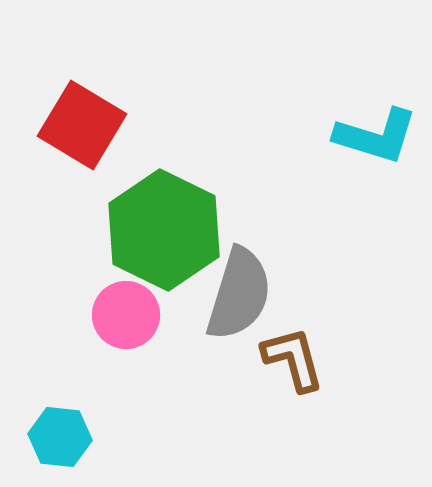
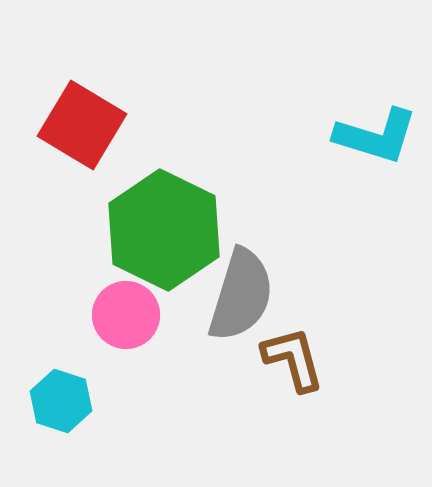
gray semicircle: moved 2 px right, 1 px down
cyan hexagon: moved 1 px right, 36 px up; rotated 12 degrees clockwise
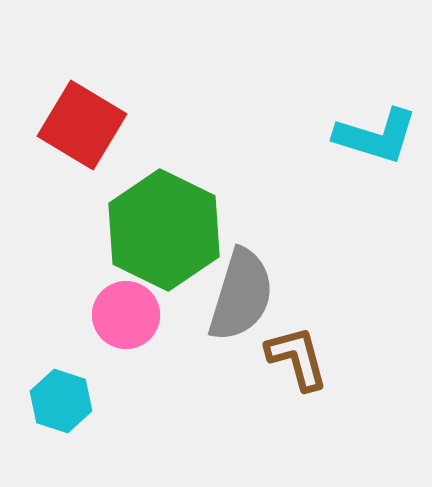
brown L-shape: moved 4 px right, 1 px up
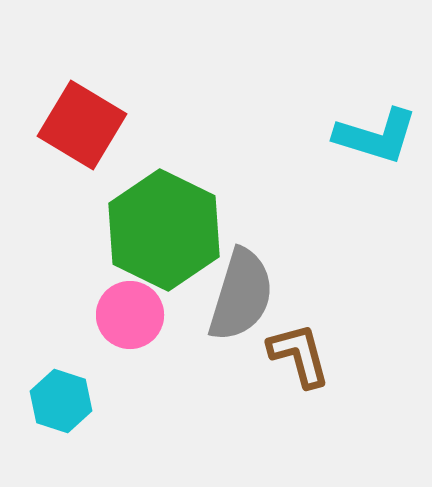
pink circle: moved 4 px right
brown L-shape: moved 2 px right, 3 px up
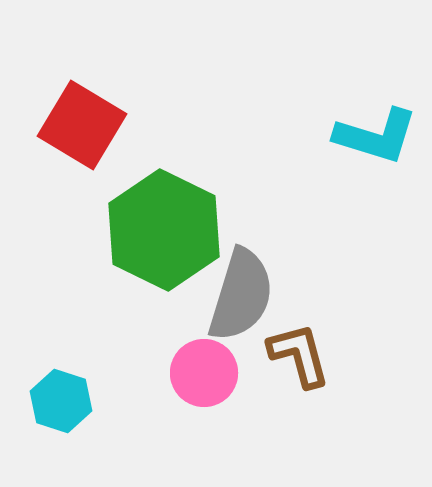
pink circle: moved 74 px right, 58 px down
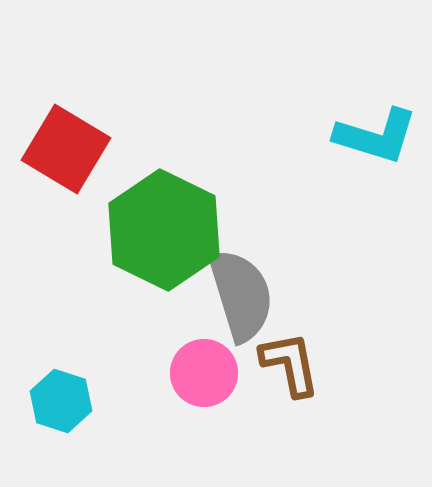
red square: moved 16 px left, 24 px down
gray semicircle: rotated 34 degrees counterclockwise
brown L-shape: moved 9 px left, 9 px down; rotated 4 degrees clockwise
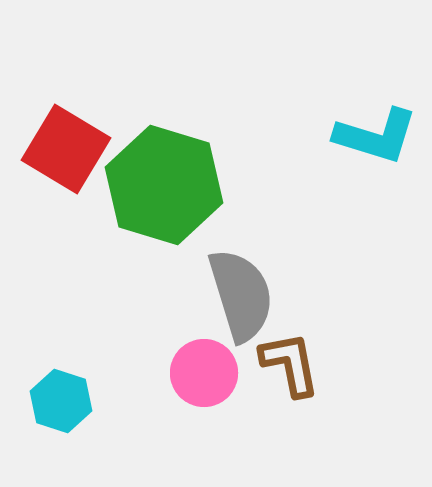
green hexagon: moved 45 px up; rotated 9 degrees counterclockwise
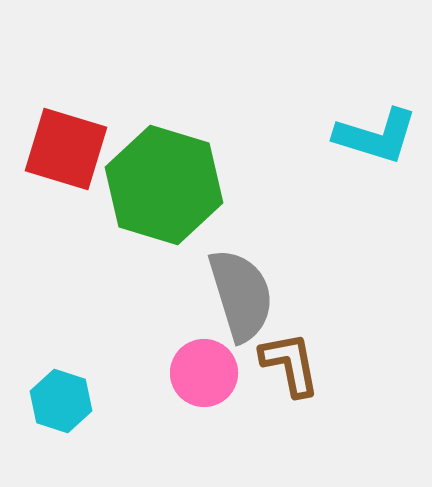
red square: rotated 14 degrees counterclockwise
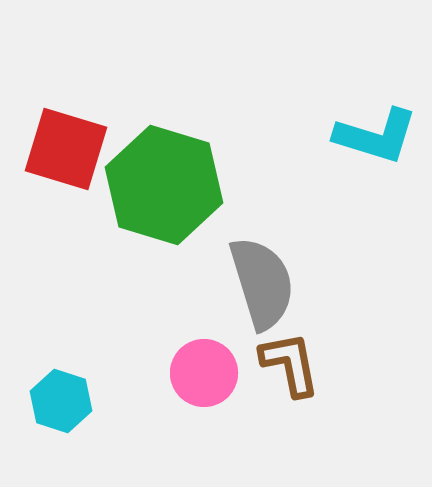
gray semicircle: moved 21 px right, 12 px up
